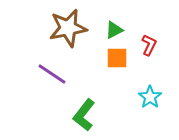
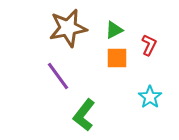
purple line: moved 6 px right, 2 px down; rotated 20 degrees clockwise
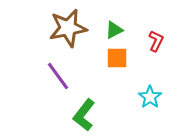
red L-shape: moved 7 px right, 4 px up
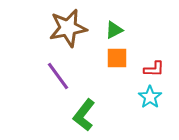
red L-shape: moved 2 px left, 28 px down; rotated 65 degrees clockwise
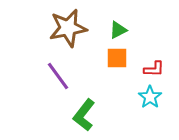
green triangle: moved 4 px right
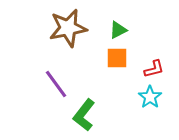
red L-shape: rotated 15 degrees counterclockwise
purple line: moved 2 px left, 8 px down
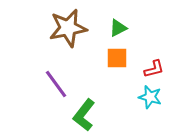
green triangle: moved 2 px up
cyan star: rotated 20 degrees counterclockwise
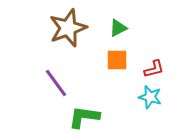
brown star: rotated 9 degrees counterclockwise
orange square: moved 2 px down
purple line: moved 1 px up
green L-shape: moved 2 px down; rotated 60 degrees clockwise
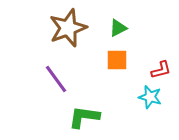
red L-shape: moved 7 px right, 1 px down
purple line: moved 4 px up
